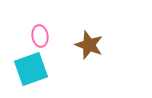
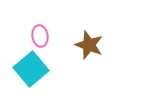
cyan square: rotated 20 degrees counterclockwise
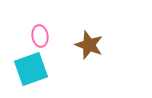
cyan square: rotated 20 degrees clockwise
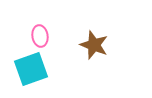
brown star: moved 5 px right
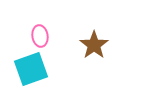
brown star: rotated 16 degrees clockwise
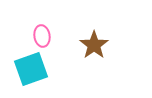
pink ellipse: moved 2 px right
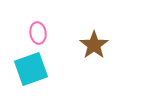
pink ellipse: moved 4 px left, 3 px up
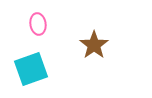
pink ellipse: moved 9 px up
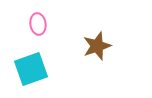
brown star: moved 3 px right, 1 px down; rotated 16 degrees clockwise
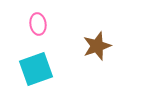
cyan square: moved 5 px right
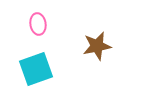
brown star: rotated 8 degrees clockwise
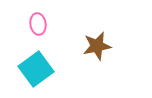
cyan square: rotated 16 degrees counterclockwise
